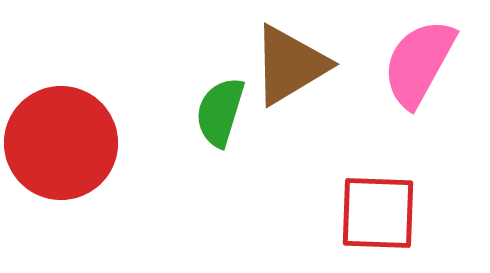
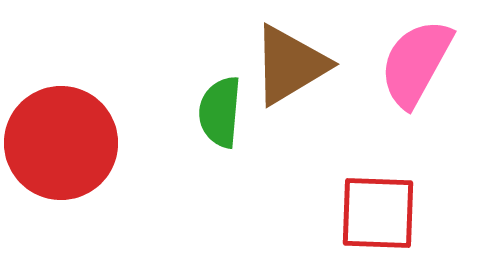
pink semicircle: moved 3 px left
green semicircle: rotated 12 degrees counterclockwise
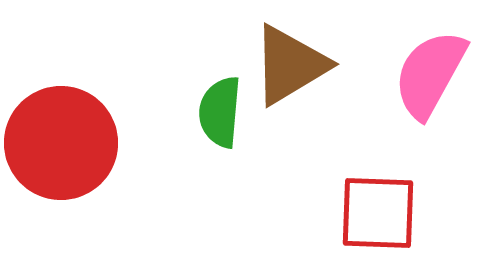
pink semicircle: moved 14 px right, 11 px down
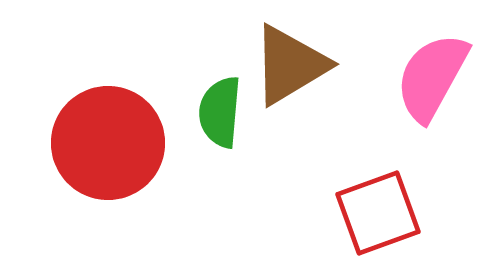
pink semicircle: moved 2 px right, 3 px down
red circle: moved 47 px right
red square: rotated 22 degrees counterclockwise
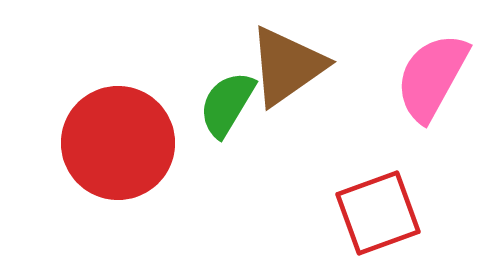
brown triangle: moved 3 px left, 1 px down; rotated 4 degrees counterclockwise
green semicircle: moved 7 px right, 8 px up; rotated 26 degrees clockwise
red circle: moved 10 px right
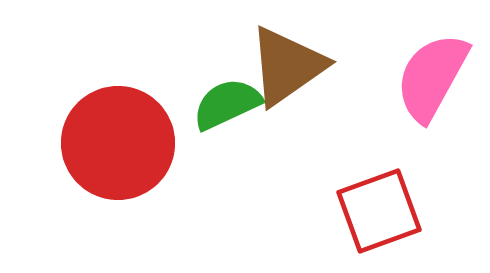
green semicircle: rotated 34 degrees clockwise
red square: moved 1 px right, 2 px up
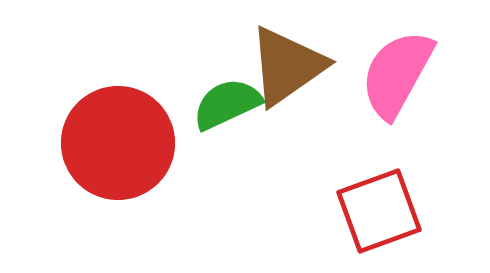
pink semicircle: moved 35 px left, 3 px up
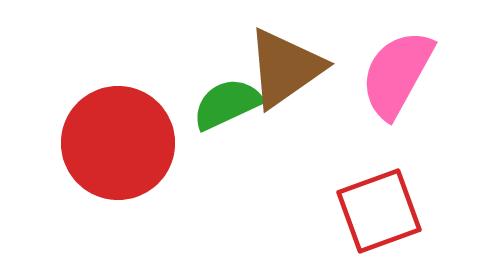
brown triangle: moved 2 px left, 2 px down
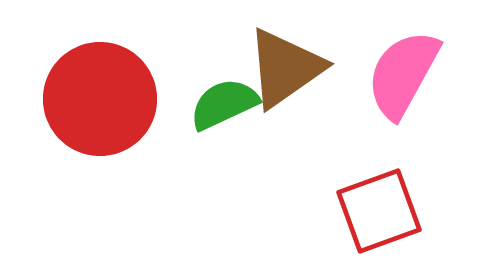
pink semicircle: moved 6 px right
green semicircle: moved 3 px left
red circle: moved 18 px left, 44 px up
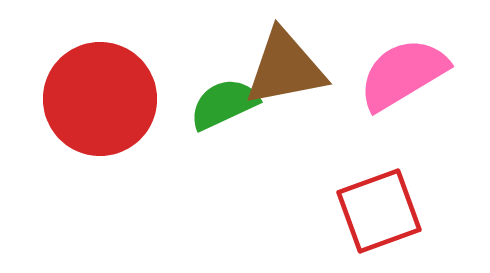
brown triangle: rotated 24 degrees clockwise
pink semicircle: rotated 30 degrees clockwise
